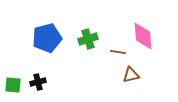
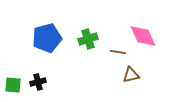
pink diamond: rotated 20 degrees counterclockwise
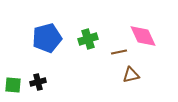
brown line: moved 1 px right; rotated 21 degrees counterclockwise
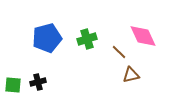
green cross: moved 1 px left
brown line: rotated 56 degrees clockwise
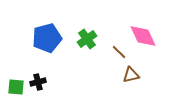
green cross: rotated 18 degrees counterclockwise
green square: moved 3 px right, 2 px down
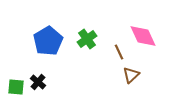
blue pentagon: moved 1 px right, 3 px down; rotated 16 degrees counterclockwise
brown line: rotated 21 degrees clockwise
brown triangle: rotated 30 degrees counterclockwise
black cross: rotated 35 degrees counterclockwise
